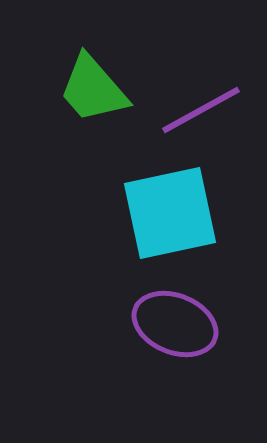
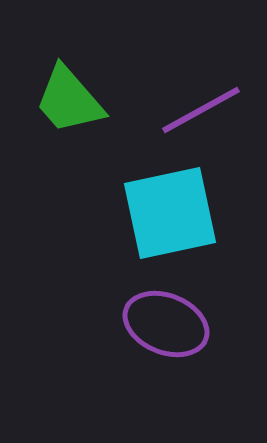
green trapezoid: moved 24 px left, 11 px down
purple ellipse: moved 9 px left
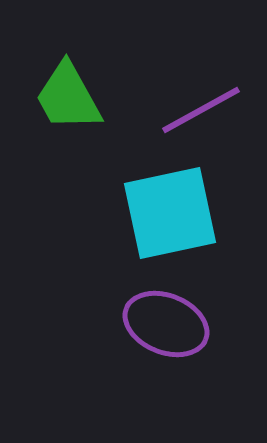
green trapezoid: moved 1 px left, 3 px up; rotated 12 degrees clockwise
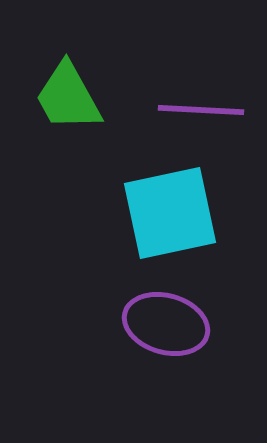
purple line: rotated 32 degrees clockwise
purple ellipse: rotated 6 degrees counterclockwise
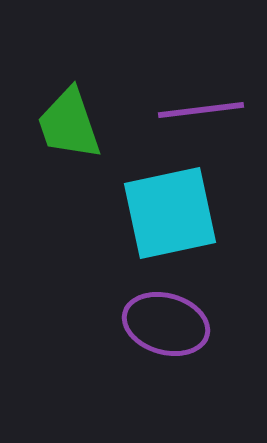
green trapezoid: moved 1 px right, 27 px down; rotated 10 degrees clockwise
purple line: rotated 10 degrees counterclockwise
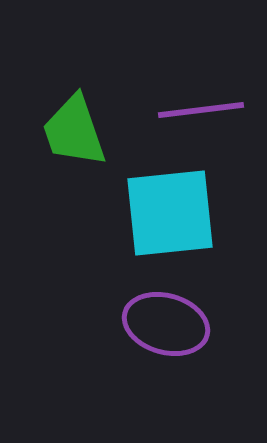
green trapezoid: moved 5 px right, 7 px down
cyan square: rotated 6 degrees clockwise
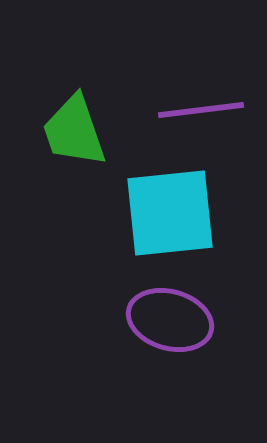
purple ellipse: moved 4 px right, 4 px up
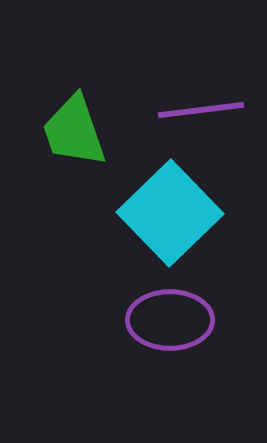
cyan square: rotated 38 degrees counterclockwise
purple ellipse: rotated 16 degrees counterclockwise
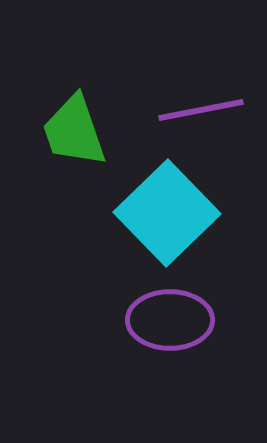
purple line: rotated 4 degrees counterclockwise
cyan square: moved 3 px left
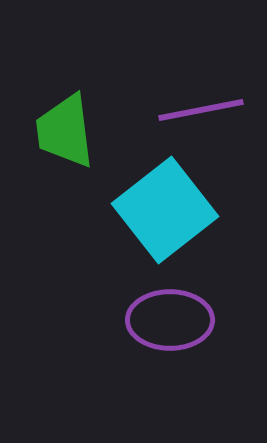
green trapezoid: moved 9 px left; rotated 12 degrees clockwise
cyan square: moved 2 px left, 3 px up; rotated 6 degrees clockwise
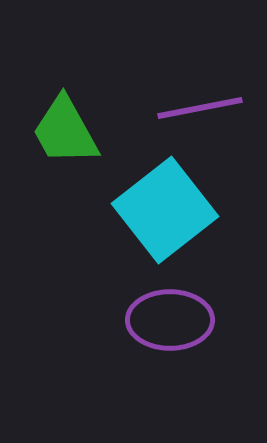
purple line: moved 1 px left, 2 px up
green trapezoid: rotated 22 degrees counterclockwise
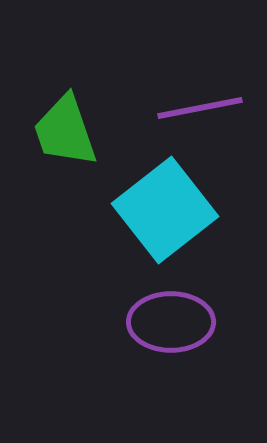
green trapezoid: rotated 10 degrees clockwise
purple ellipse: moved 1 px right, 2 px down
